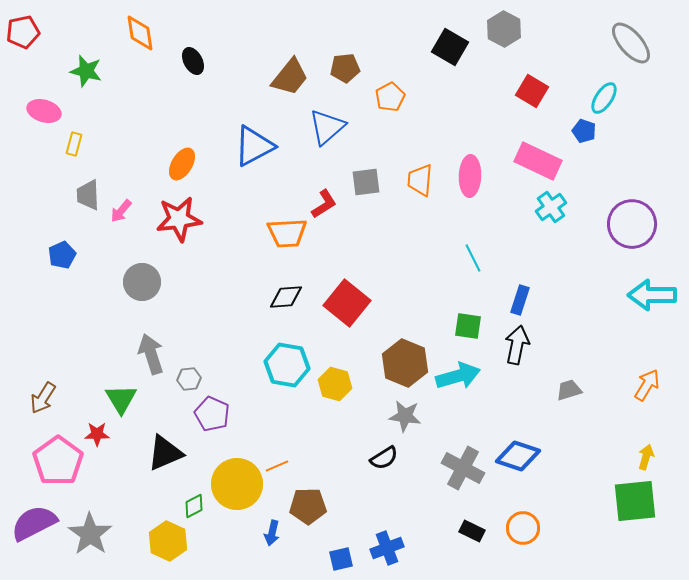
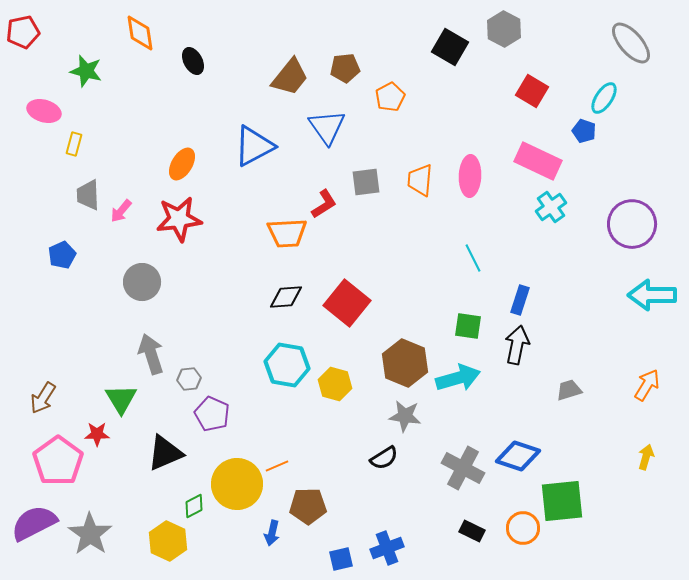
blue triangle at (327, 127): rotated 24 degrees counterclockwise
cyan arrow at (458, 376): moved 2 px down
green square at (635, 501): moved 73 px left
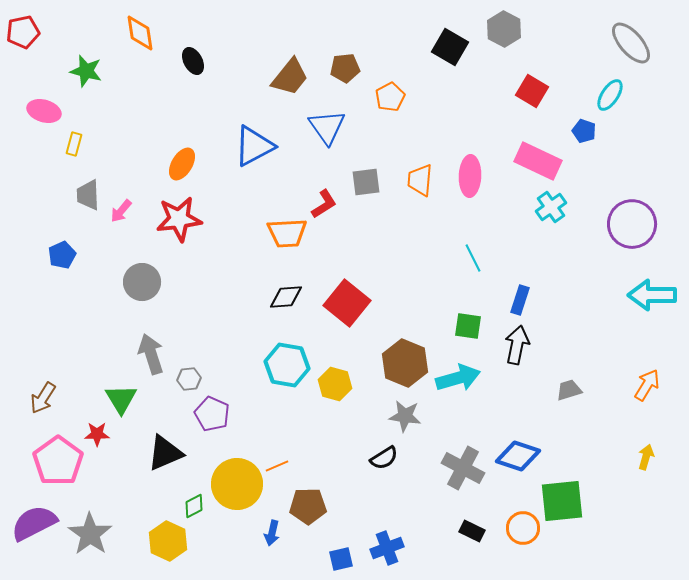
cyan ellipse at (604, 98): moved 6 px right, 3 px up
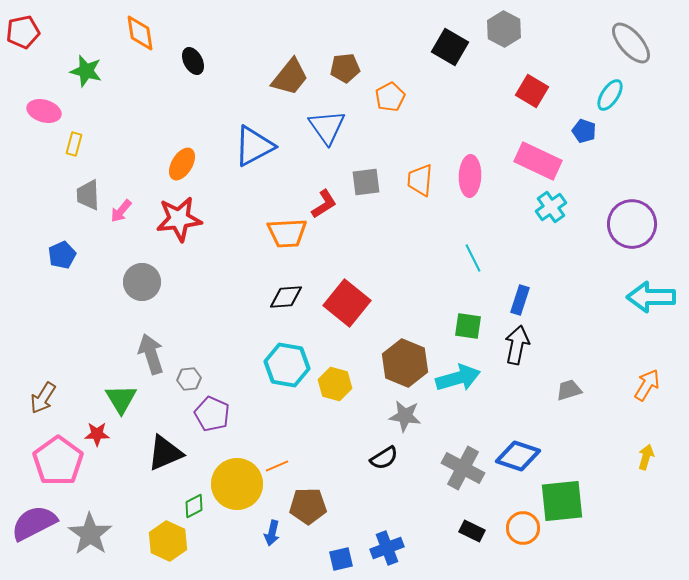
cyan arrow at (652, 295): moved 1 px left, 2 px down
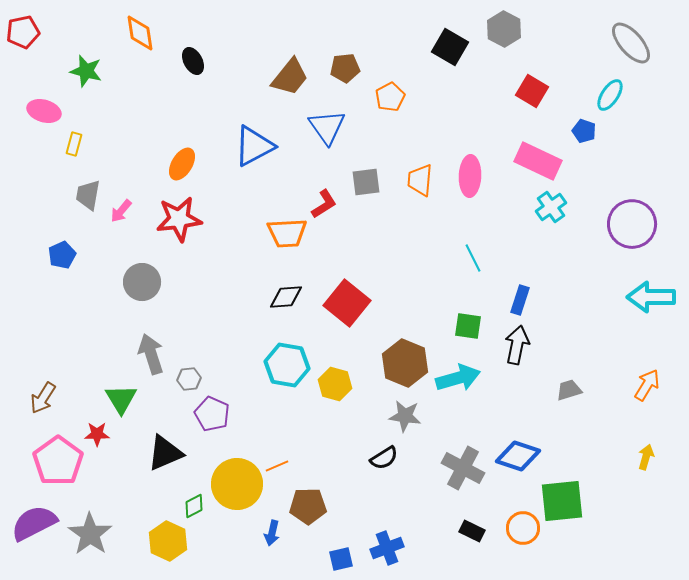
gray trapezoid at (88, 195): rotated 12 degrees clockwise
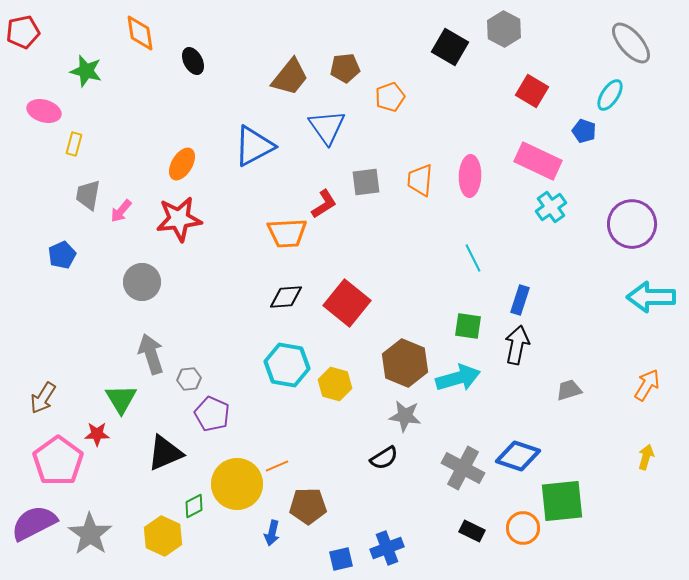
orange pentagon at (390, 97): rotated 8 degrees clockwise
yellow hexagon at (168, 541): moved 5 px left, 5 px up
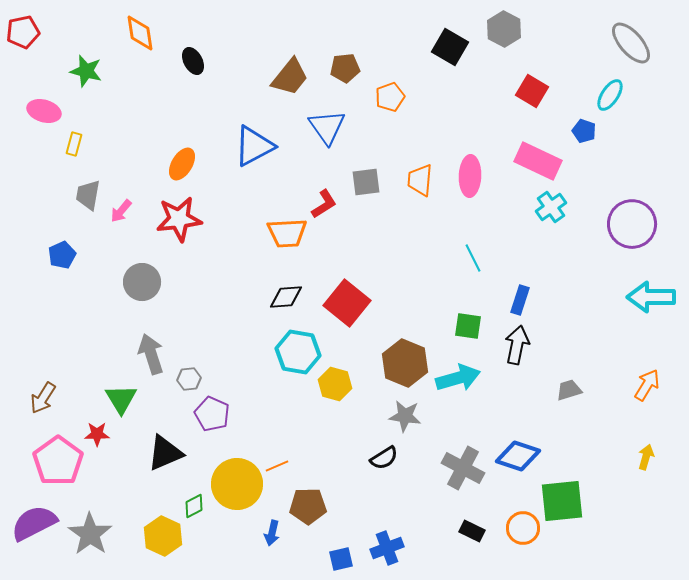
cyan hexagon at (287, 365): moved 11 px right, 13 px up
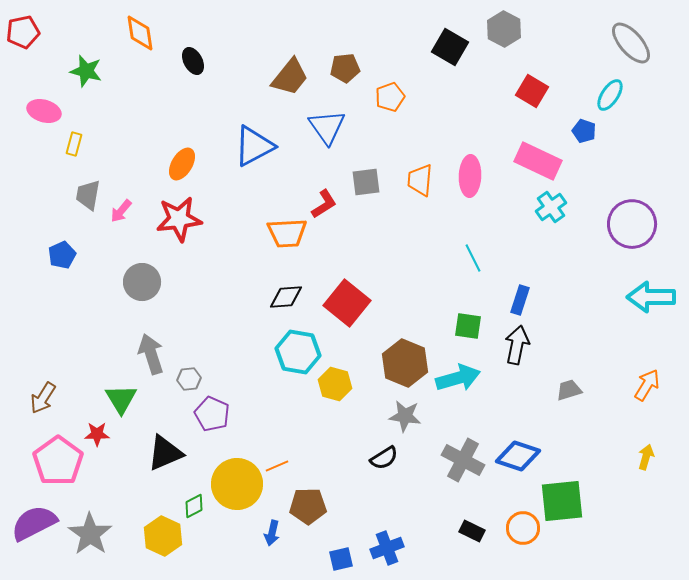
gray cross at (463, 468): moved 8 px up
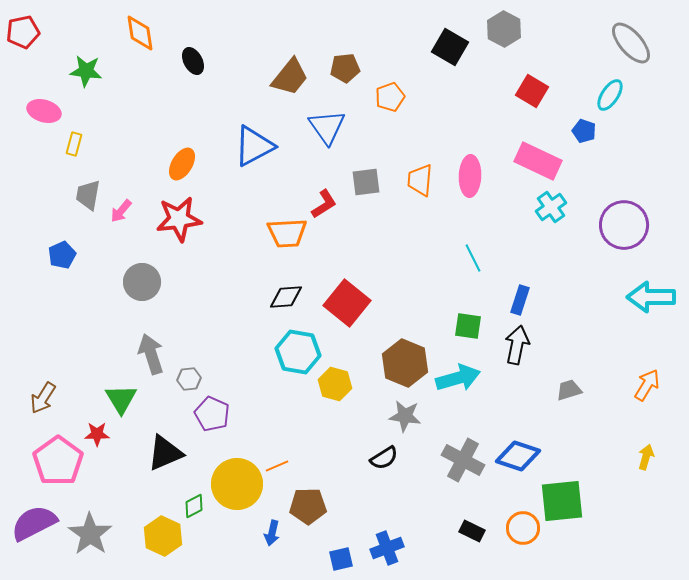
green star at (86, 71): rotated 8 degrees counterclockwise
purple circle at (632, 224): moved 8 px left, 1 px down
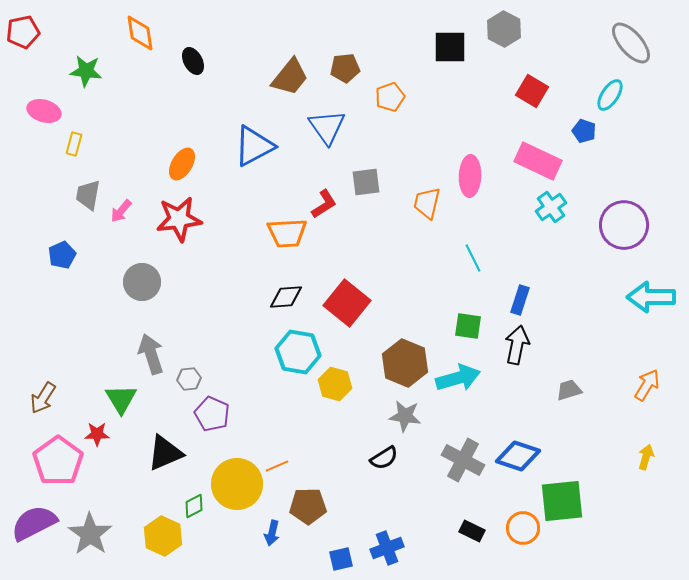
black square at (450, 47): rotated 30 degrees counterclockwise
orange trapezoid at (420, 180): moved 7 px right, 23 px down; rotated 8 degrees clockwise
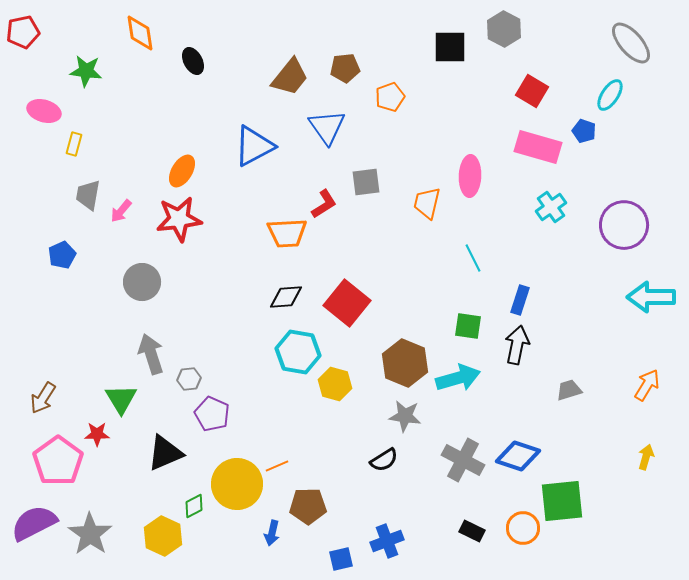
pink rectangle at (538, 161): moved 14 px up; rotated 9 degrees counterclockwise
orange ellipse at (182, 164): moved 7 px down
black semicircle at (384, 458): moved 2 px down
blue cross at (387, 548): moved 7 px up
